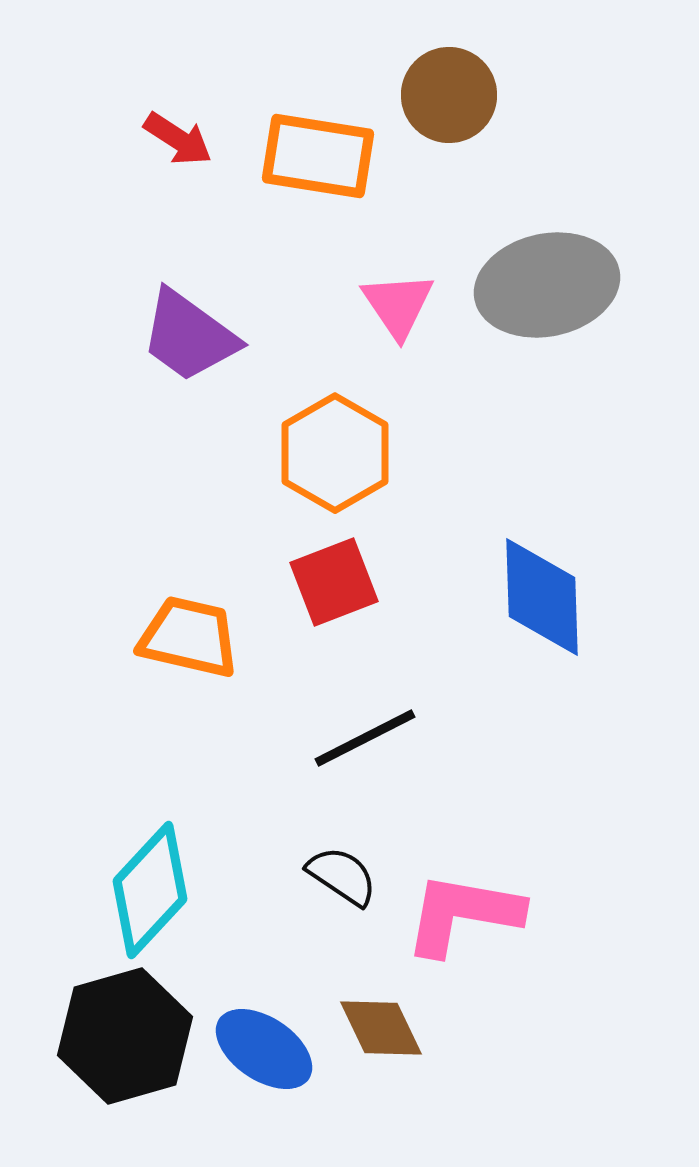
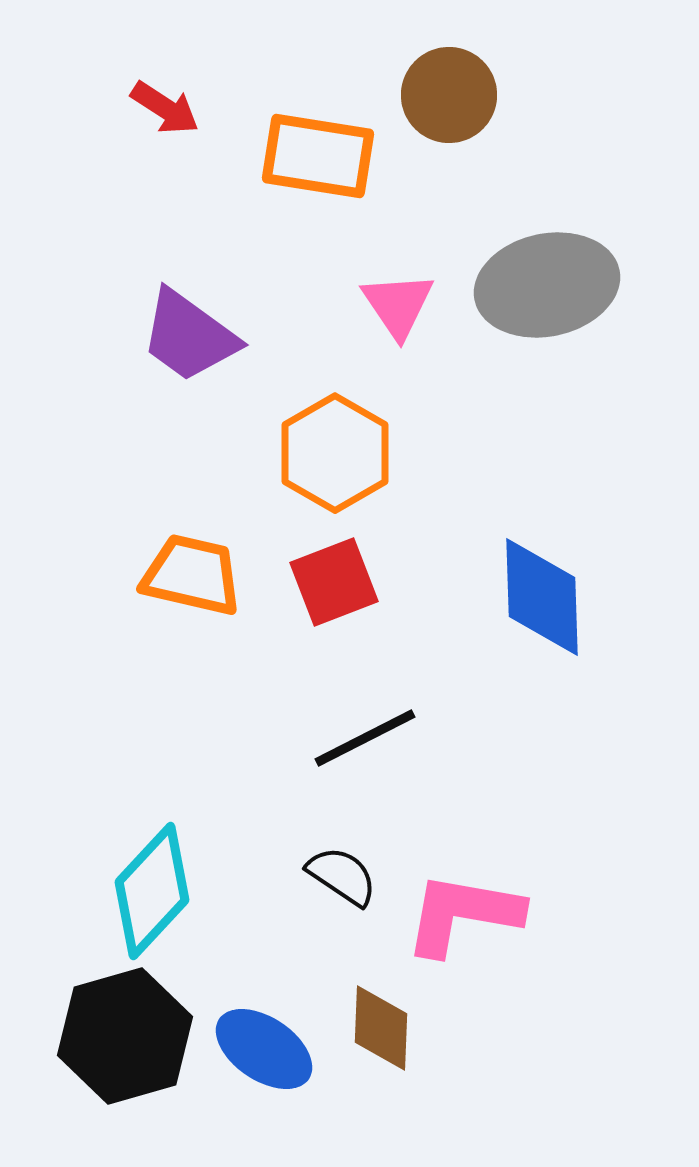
red arrow: moved 13 px left, 31 px up
orange trapezoid: moved 3 px right, 62 px up
cyan diamond: moved 2 px right, 1 px down
brown diamond: rotated 28 degrees clockwise
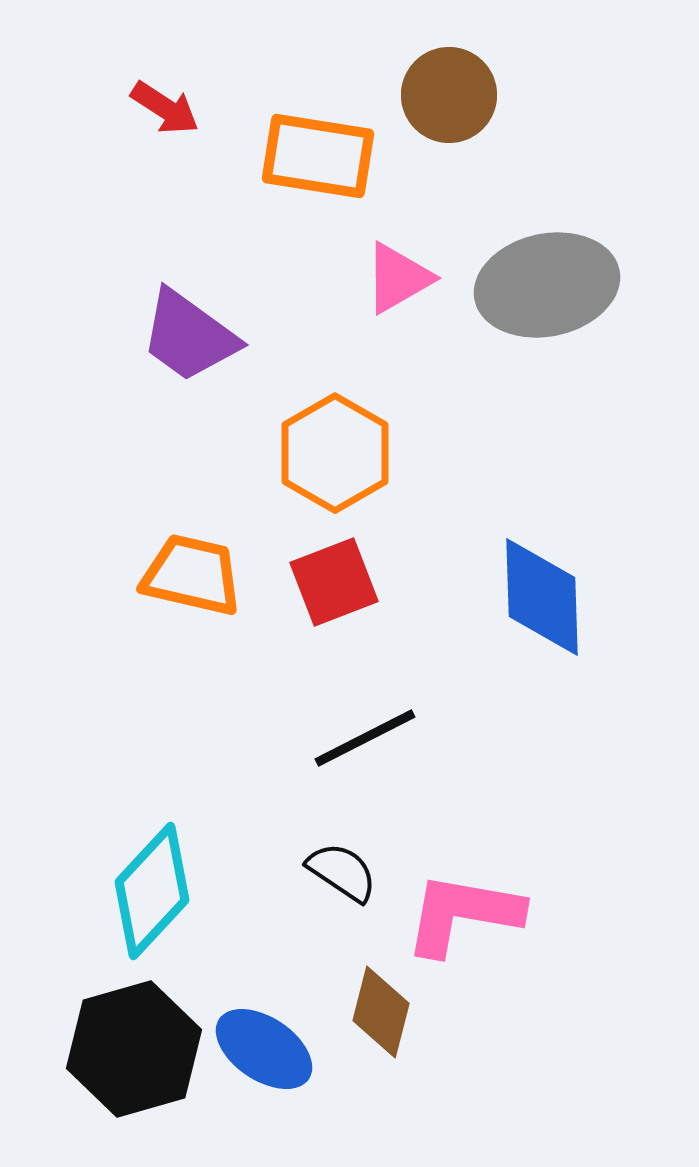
pink triangle: moved 27 px up; rotated 34 degrees clockwise
black semicircle: moved 4 px up
brown diamond: moved 16 px up; rotated 12 degrees clockwise
black hexagon: moved 9 px right, 13 px down
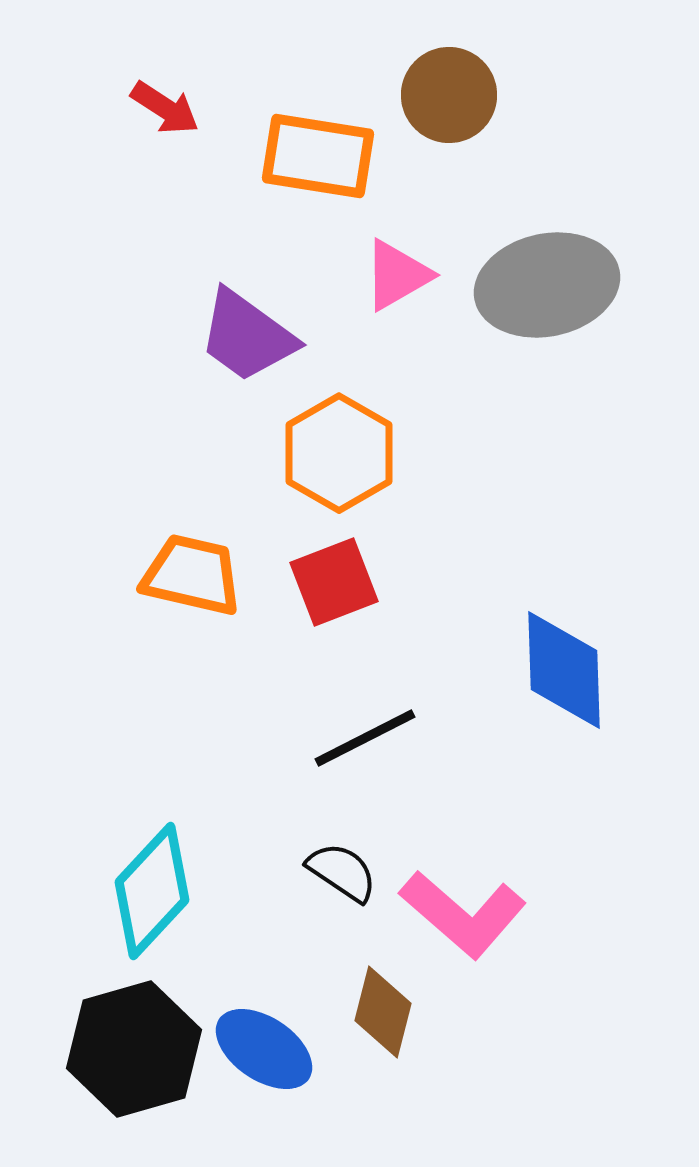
pink triangle: moved 1 px left, 3 px up
purple trapezoid: moved 58 px right
orange hexagon: moved 4 px right
blue diamond: moved 22 px right, 73 px down
pink L-shape: rotated 149 degrees counterclockwise
brown diamond: moved 2 px right
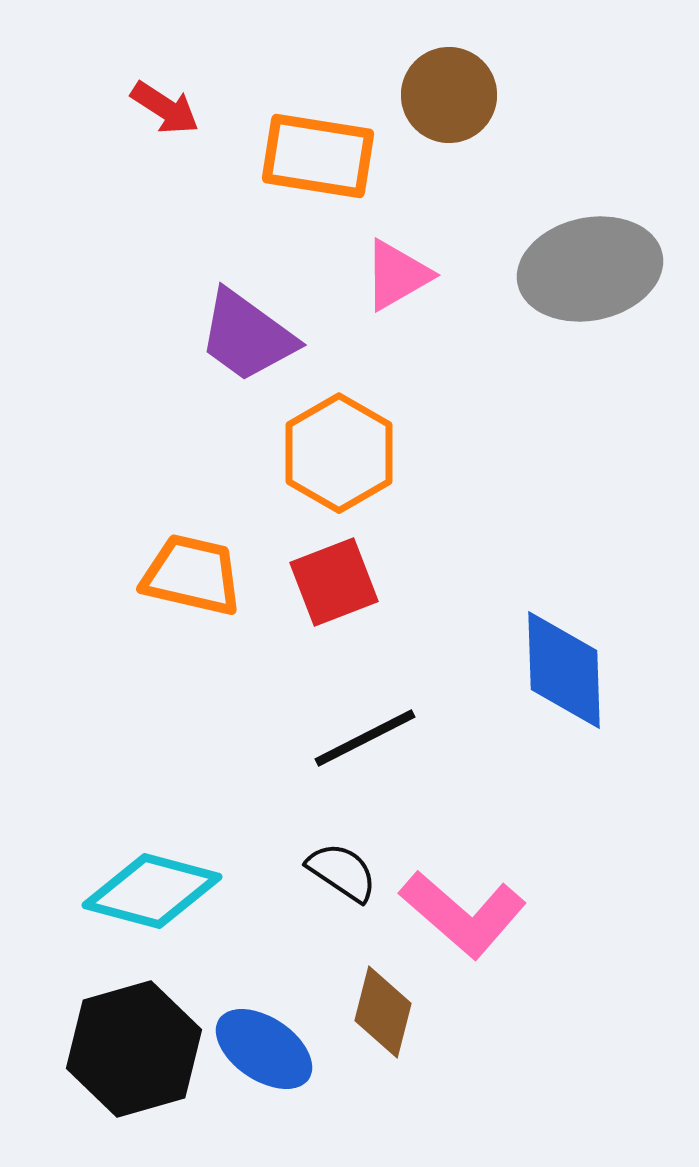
gray ellipse: moved 43 px right, 16 px up
cyan diamond: rotated 62 degrees clockwise
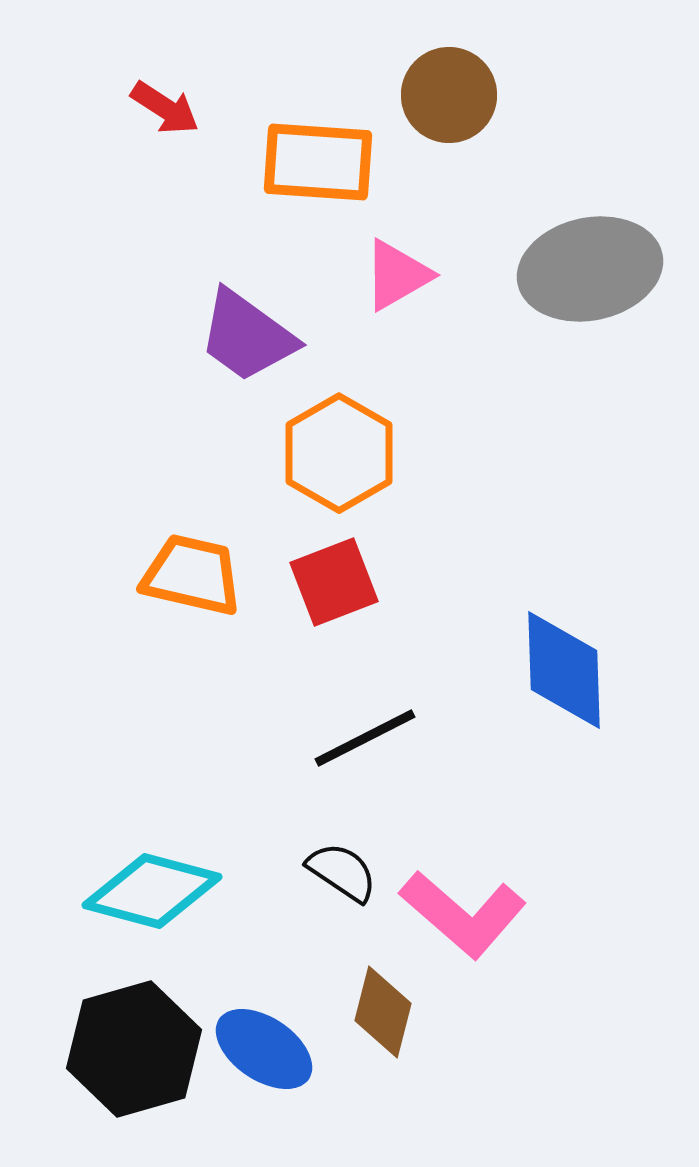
orange rectangle: moved 6 px down; rotated 5 degrees counterclockwise
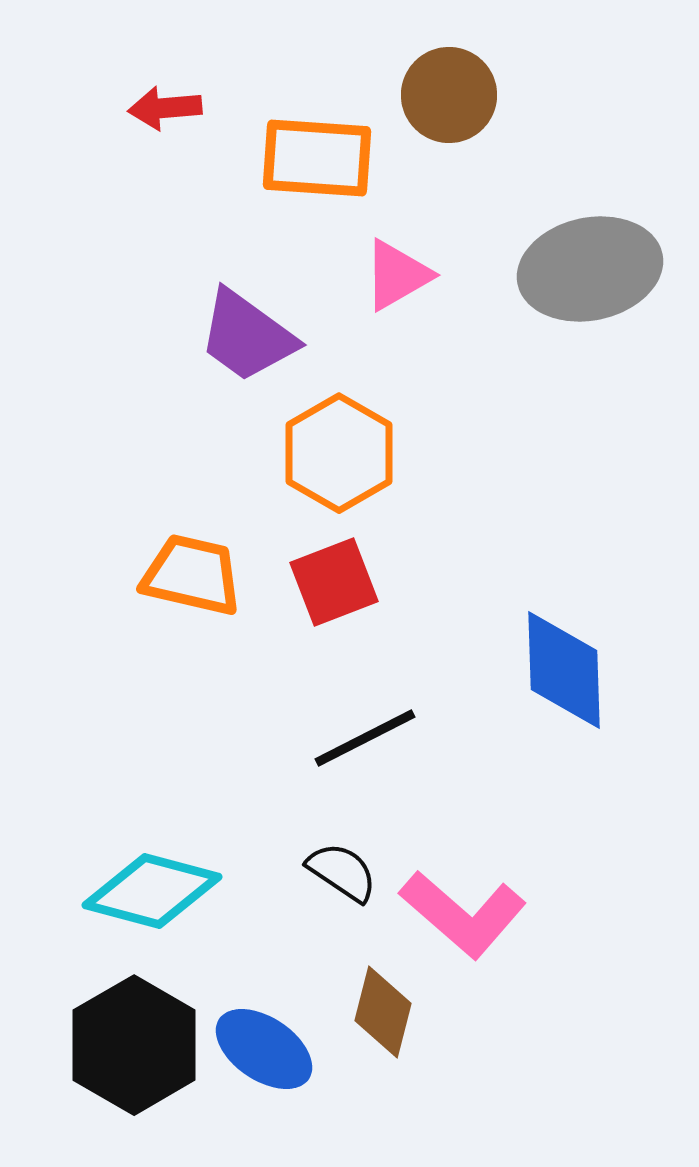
red arrow: rotated 142 degrees clockwise
orange rectangle: moved 1 px left, 4 px up
black hexagon: moved 4 px up; rotated 14 degrees counterclockwise
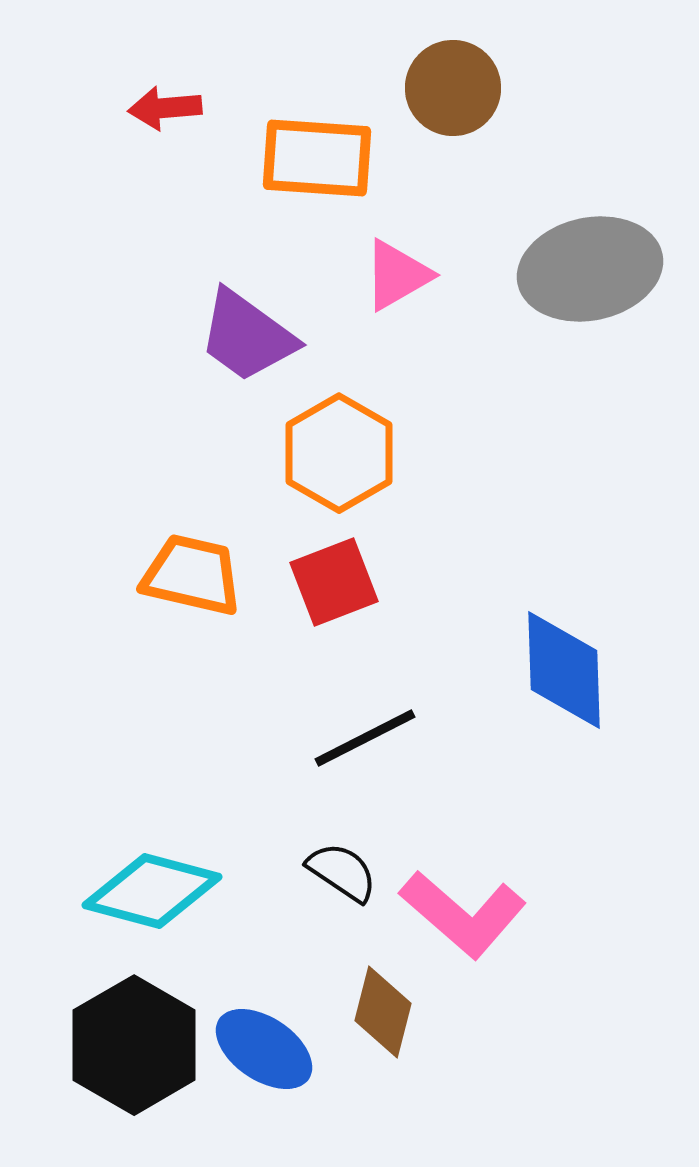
brown circle: moved 4 px right, 7 px up
